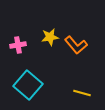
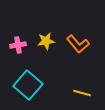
yellow star: moved 4 px left, 4 px down
orange L-shape: moved 2 px right, 1 px up
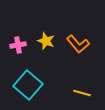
yellow star: rotated 30 degrees clockwise
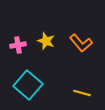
orange L-shape: moved 3 px right, 1 px up
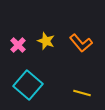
pink cross: rotated 35 degrees counterclockwise
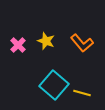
orange L-shape: moved 1 px right
cyan square: moved 26 px right
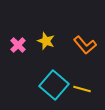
orange L-shape: moved 3 px right, 2 px down
yellow line: moved 4 px up
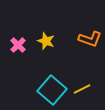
orange L-shape: moved 5 px right, 6 px up; rotated 30 degrees counterclockwise
cyan square: moved 2 px left, 5 px down
yellow line: rotated 42 degrees counterclockwise
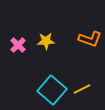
yellow star: rotated 24 degrees counterclockwise
